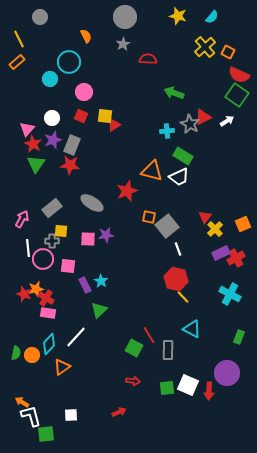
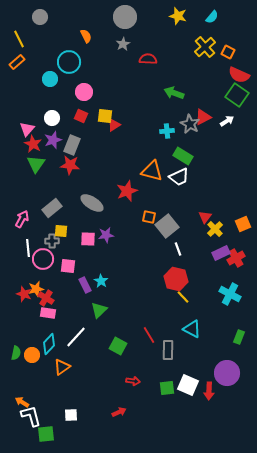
green square at (134, 348): moved 16 px left, 2 px up
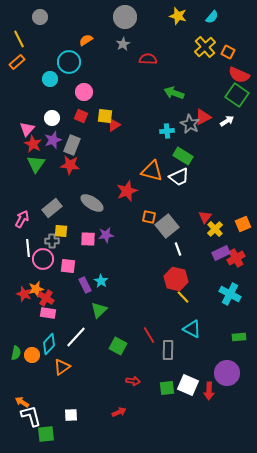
orange semicircle at (86, 36): moved 4 px down; rotated 96 degrees counterclockwise
green rectangle at (239, 337): rotated 64 degrees clockwise
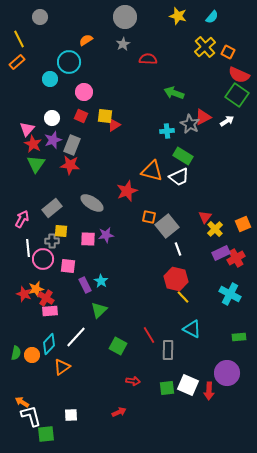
pink rectangle at (48, 313): moved 2 px right, 2 px up; rotated 14 degrees counterclockwise
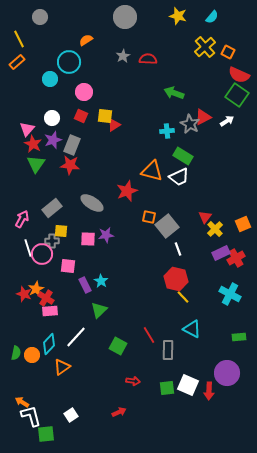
gray star at (123, 44): moved 12 px down
white line at (28, 248): rotated 12 degrees counterclockwise
pink circle at (43, 259): moved 1 px left, 5 px up
orange star at (36, 289): rotated 14 degrees counterclockwise
white square at (71, 415): rotated 32 degrees counterclockwise
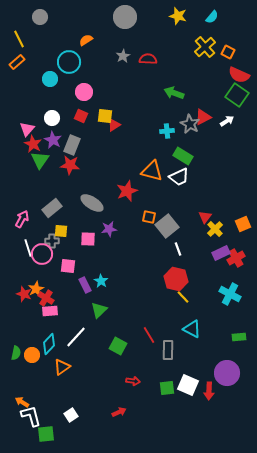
purple star at (53, 140): rotated 24 degrees counterclockwise
green triangle at (36, 164): moved 4 px right, 4 px up
purple star at (106, 235): moved 3 px right, 6 px up
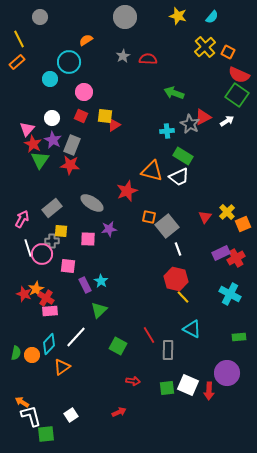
yellow cross at (215, 229): moved 12 px right, 17 px up
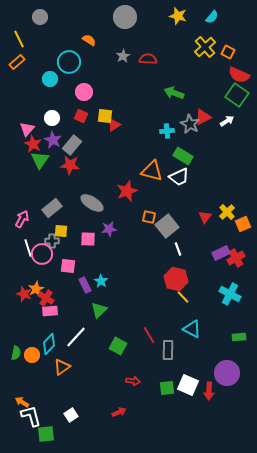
orange semicircle at (86, 40): moved 3 px right; rotated 64 degrees clockwise
gray rectangle at (72, 145): rotated 18 degrees clockwise
